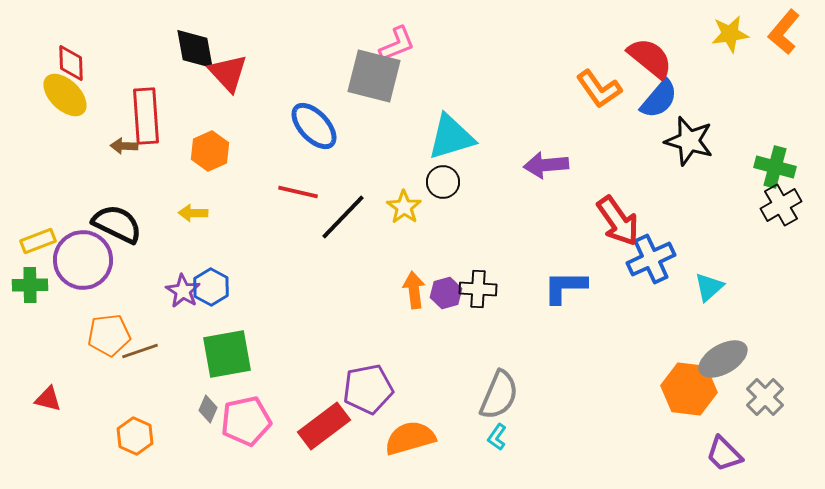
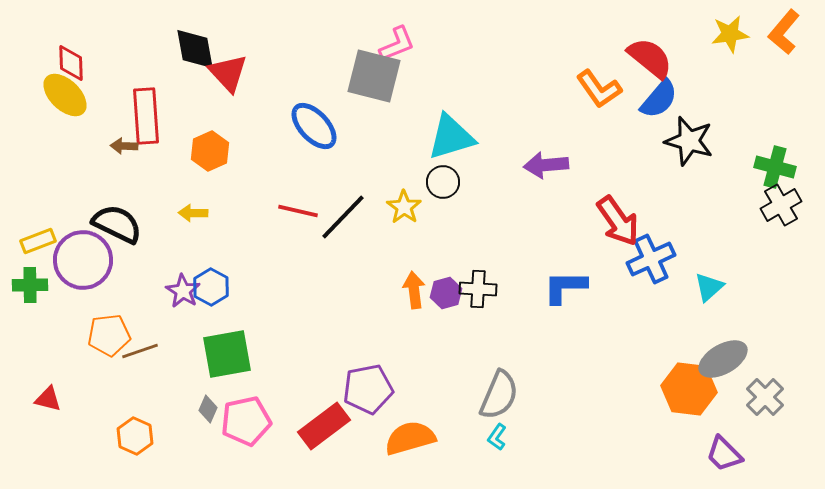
red line at (298, 192): moved 19 px down
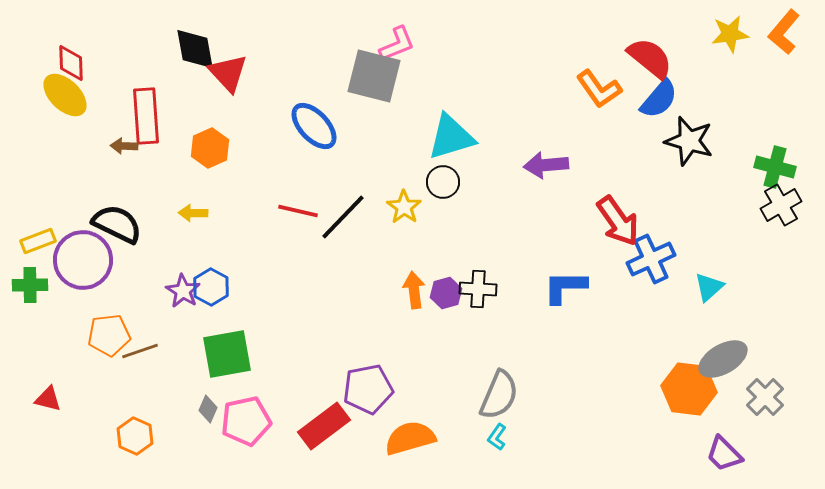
orange hexagon at (210, 151): moved 3 px up
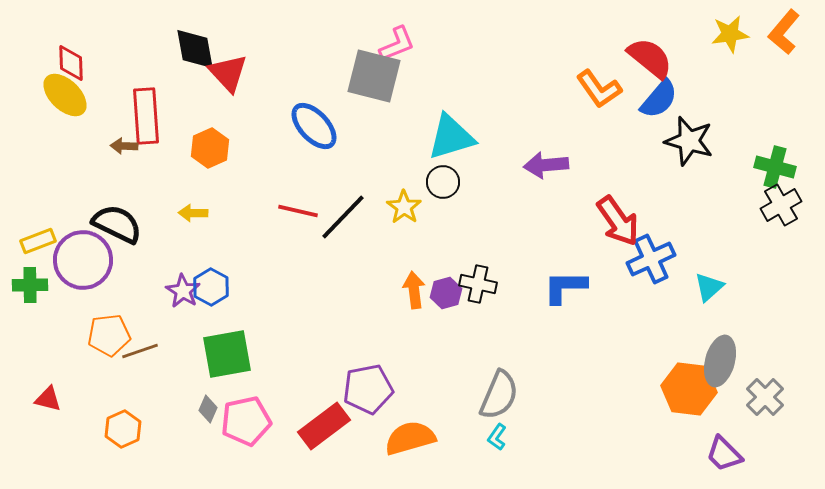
black cross at (478, 289): moved 5 px up; rotated 9 degrees clockwise
gray ellipse at (723, 359): moved 3 px left, 2 px down; rotated 45 degrees counterclockwise
orange hexagon at (135, 436): moved 12 px left, 7 px up; rotated 12 degrees clockwise
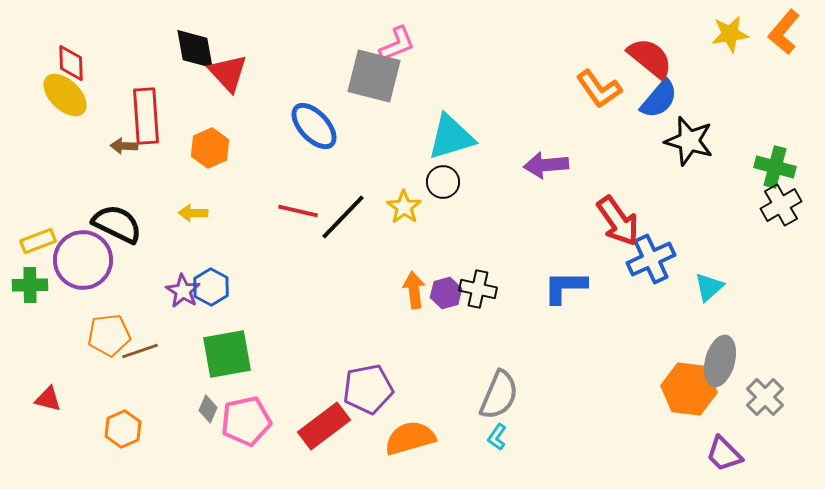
black cross at (478, 284): moved 5 px down
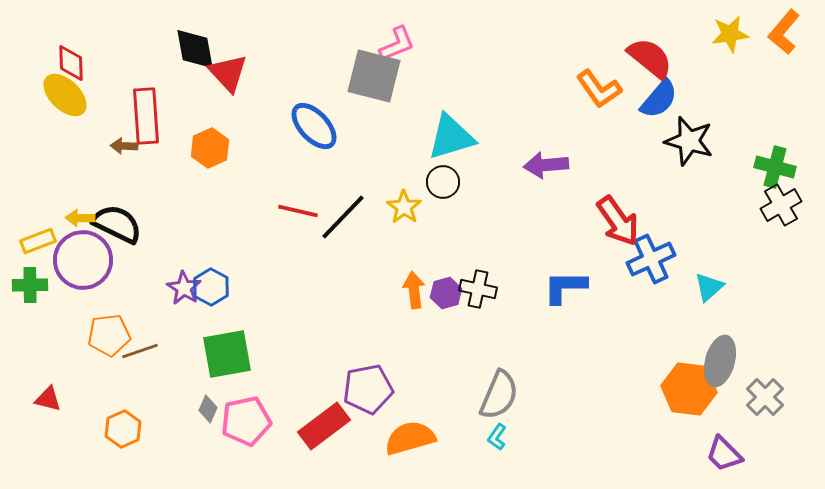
yellow arrow at (193, 213): moved 113 px left, 5 px down
purple star at (183, 291): moved 1 px right, 3 px up
